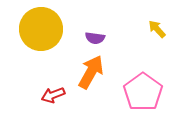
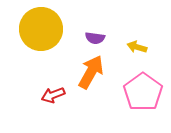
yellow arrow: moved 20 px left, 18 px down; rotated 30 degrees counterclockwise
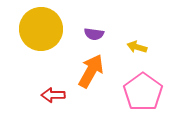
purple semicircle: moved 1 px left, 4 px up
orange arrow: moved 1 px up
red arrow: rotated 20 degrees clockwise
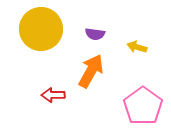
purple semicircle: moved 1 px right
pink pentagon: moved 14 px down
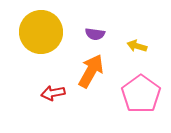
yellow circle: moved 3 px down
yellow arrow: moved 1 px up
red arrow: moved 2 px up; rotated 10 degrees counterclockwise
pink pentagon: moved 2 px left, 12 px up
